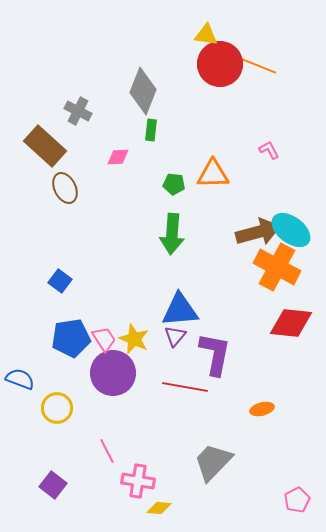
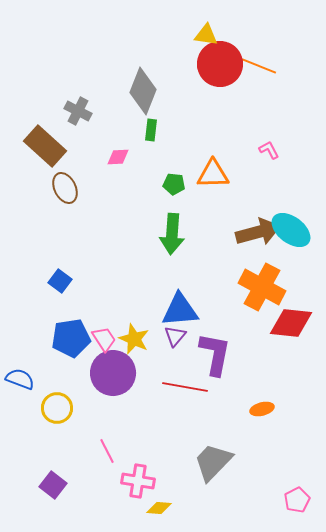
orange cross: moved 15 px left, 20 px down
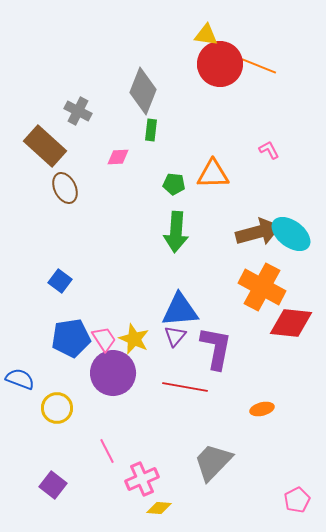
cyan ellipse: moved 4 px down
green arrow: moved 4 px right, 2 px up
purple L-shape: moved 1 px right, 6 px up
pink cross: moved 4 px right, 2 px up; rotated 32 degrees counterclockwise
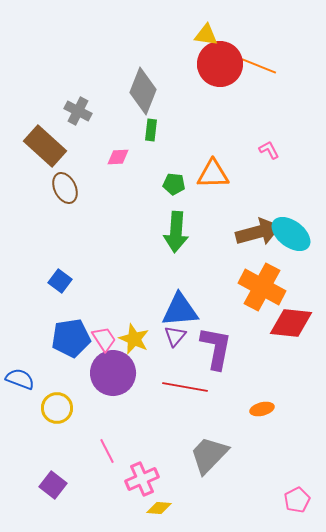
gray trapezoid: moved 4 px left, 7 px up
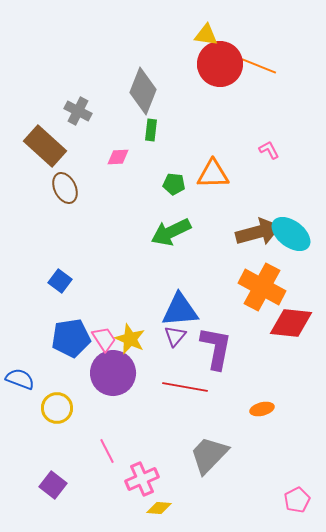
green arrow: moved 5 px left; rotated 60 degrees clockwise
yellow star: moved 4 px left
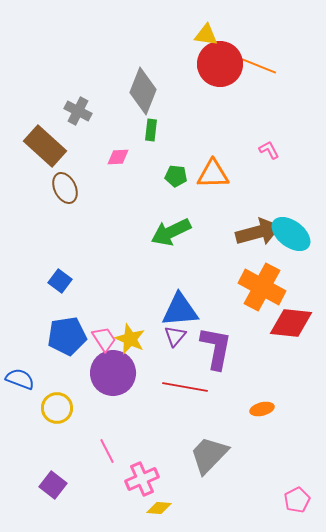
green pentagon: moved 2 px right, 8 px up
blue pentagon: moved 4 px left, 2 px up
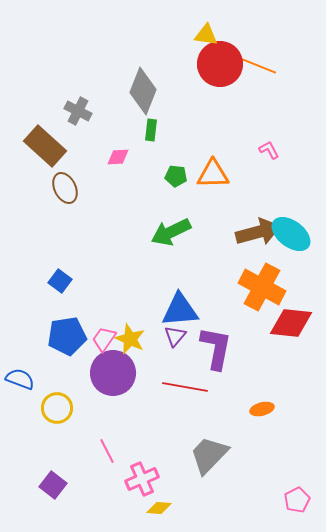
pink trapezoid: rotated 112 degrees counterclockwise
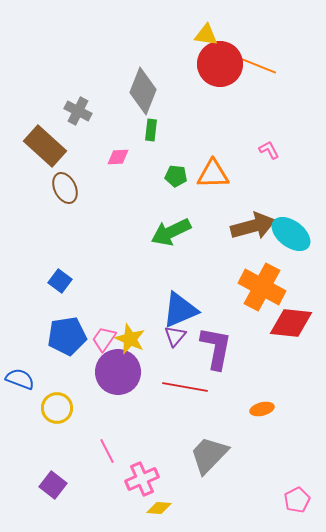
brown arrow: moved 5 px left, 6 px up
blue triangle: rotated 18 degrees counterclockwise
purple circle: moved 5 px right, 1 px up
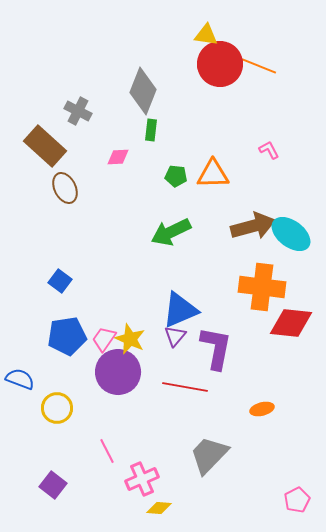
orange cross: rotated 21 degrees counterclockwise
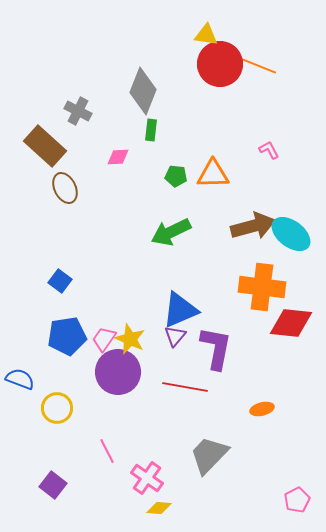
pink cross: moved 5 px right, 1 px up; rotated 32 degrees counterclockwise
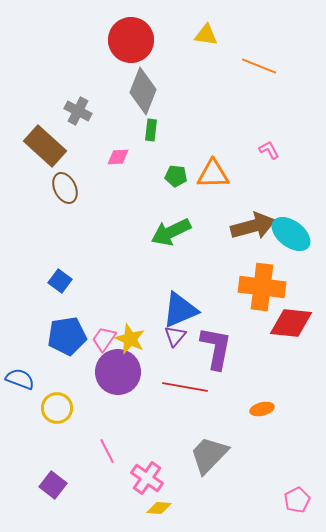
red circle: moved 89 px left, 24 px up
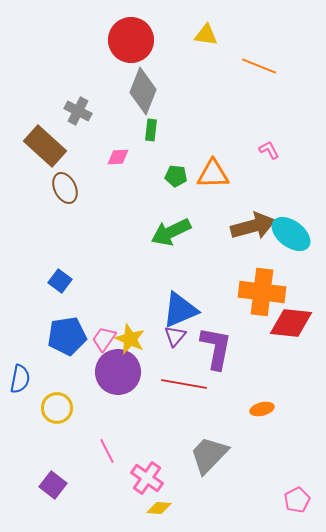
orange cross: moved 5 px down
blue semicircle: rotated 80 degrees clockwise
red line: moved 1 px left, 3 px up
